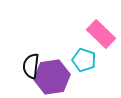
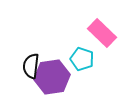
pink rectangle: moved 1 px right, 1 px up
cyan pentagon: moved 2 px left, 1 px up
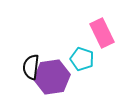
pink rectangle: rotated 20 degrees clockwise
black semicircle: moved 1 px down
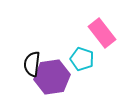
pink rectangle: rotated 12 degrees counterclockwise
black semicircle: moved 1 px right, 3 px up
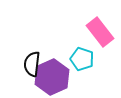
pink rectangle: moved 2 px left, 1 px up
purple hexagon: rotated 16 degrees counterclockwise
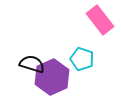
pink rectangle: moved 12 px up
black semicircle: rotated 100 degrees clockwise
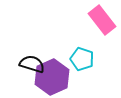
pink rectangle: moved 2 px right
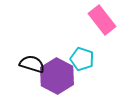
purple hexagon: moved 5 px right, 1 px up; rotated 8 degrees counterclockwise
